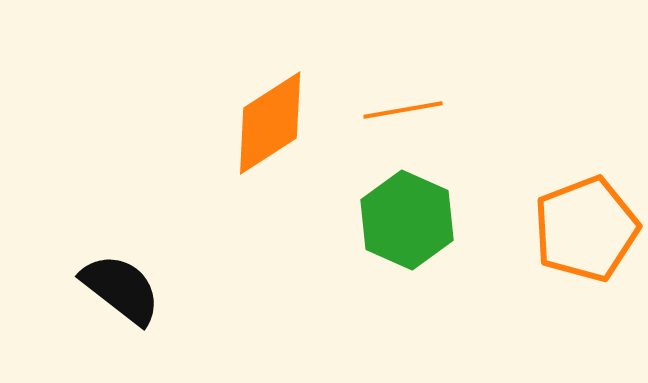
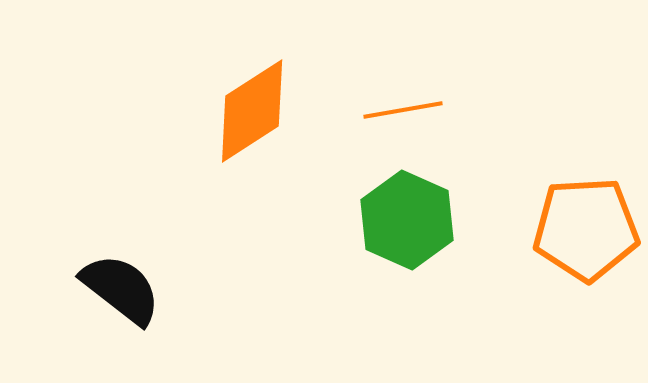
orange diamond: moved 18 px left, 12 px up
orange pentagon: rotated 18 degrees clockwise
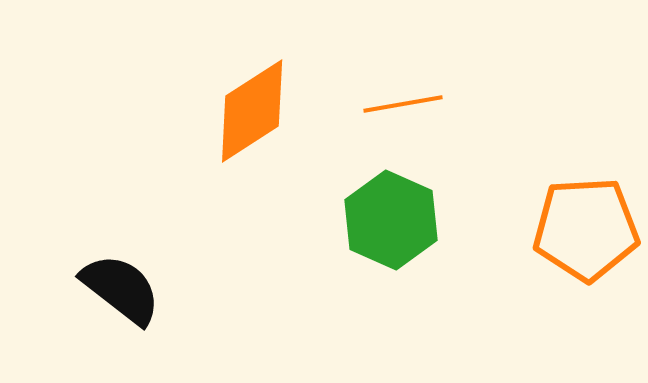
orange line: moved 6 px up
green hexagon: moved 16 px left
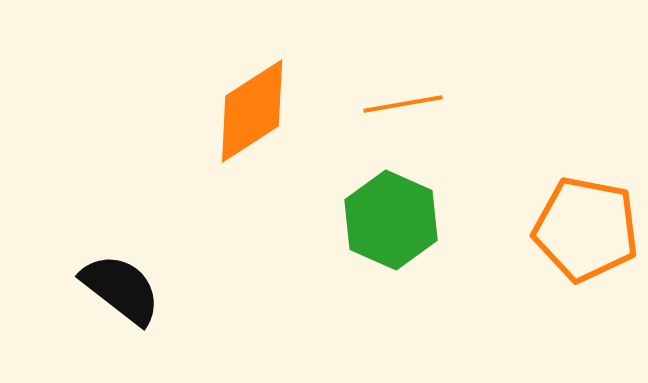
orange pentagon: rotated 14 degrees clockwise
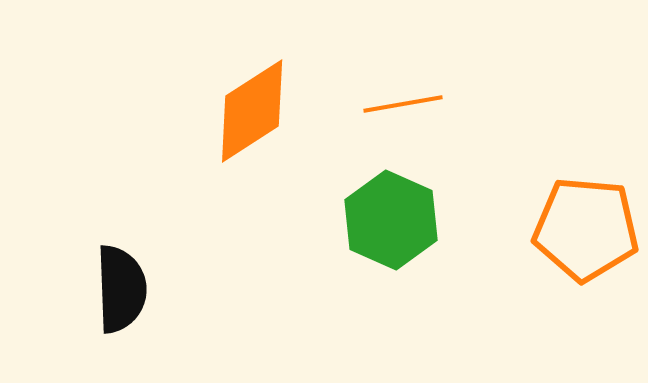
orange pentagon: rotated 6 degrees counterclockwise
black semicircle: rotated 50 degrees clockwise
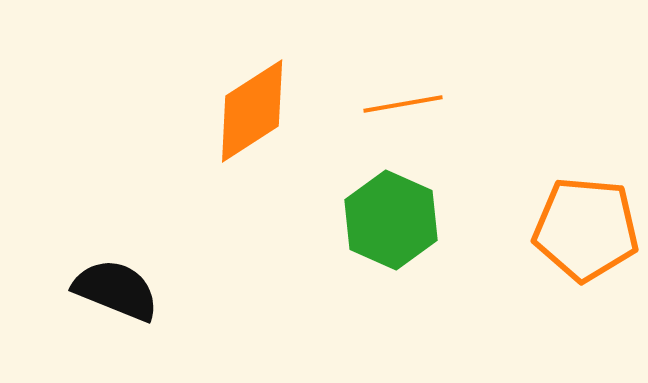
black semicircle: moved 5 px left, 1 px down; rotated 66 degrees counterclockwise
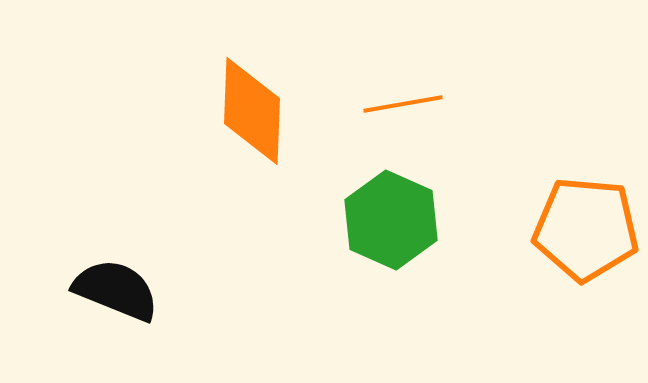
orange diamond: rotated 55 degrees counterclockwise
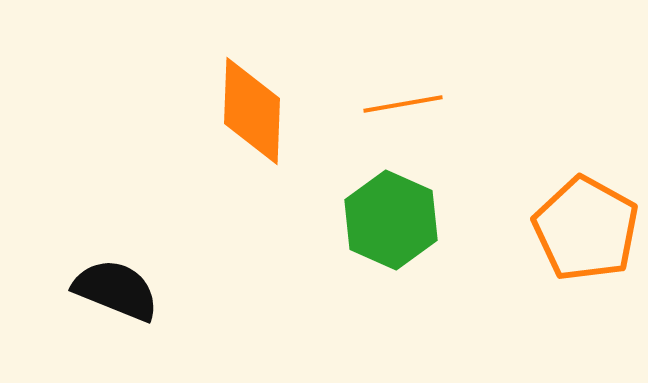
orange pentagon: rotated 24 degrees clockwise
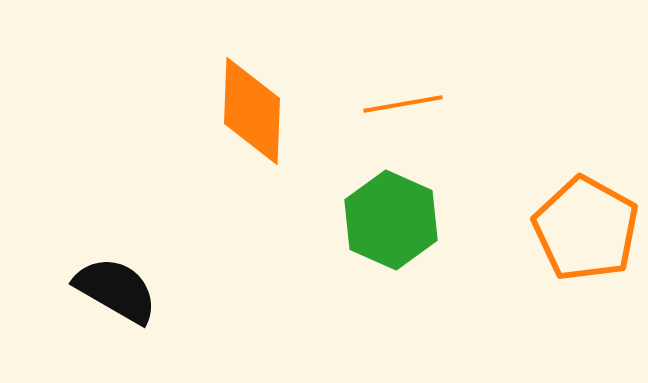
black semicircle: rotated 8 degrees clockwise
